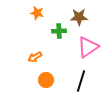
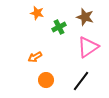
brown star: moved 6 px right; rotated 18 degrees clockwise
green cross: moved 4 px up; rotated 24 degrees counterclockwise
black line: rotated 20 degrees clockwise
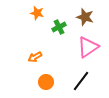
orange circle: moved 2 px down
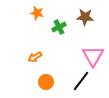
brown star: rotated 12 degrees counterclockwise
pink triangle: moved 5 px right, 9 px down; rotated 25 degrees counterclockwise
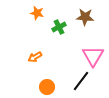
orange circle: moved 1 px right, 5 px down
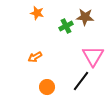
green cross: moved 7 px right, 1 px up
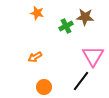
orange circle: moved 3 px left
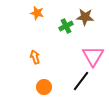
orange arrow: rotated 104 degrees clockwise
